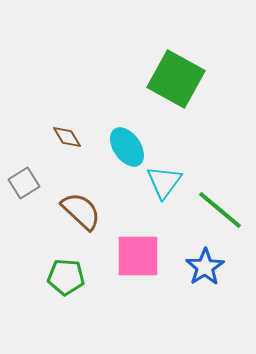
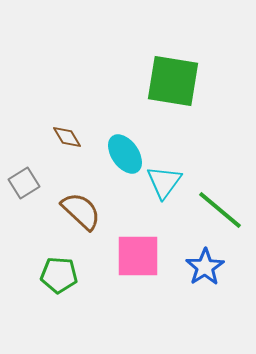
green square: moved 3 px left, 2 px down; rotated 20 degrees counterclockwise
cyan ellipse: moved 2 px left, 7 px down
green pentagon: moved 7 px left, 2 px up
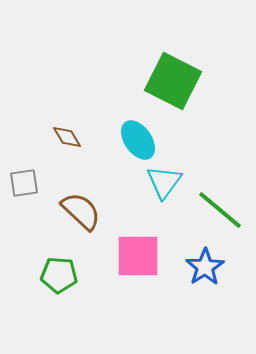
green square: rotated 18 degrees clockwise
cyan ellipse: moved 13 px right, 14 px up
gray square: rotated 24 degrees clockwise
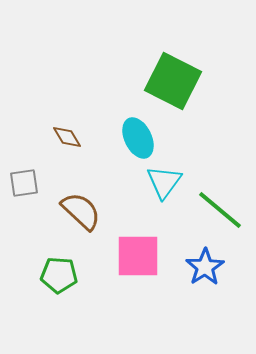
cyan ellipse: moved 2 px up; rotated 9 degrees clockwise
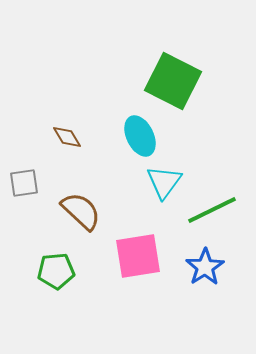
cyan ellipse: moved 2 px right, 2 px up
green line: moved 8 px left; rotated 66 degrees counterclockwise
pink square: rotated 9 degrees counterclockwise
green pentagon: moved 3 px left, 4 px up; rotated 9 degrees counterclockwise
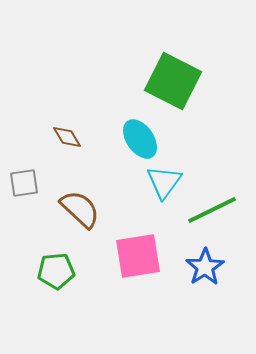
cyan ellipse: moved 3 px down; rotated 9 degrees counterclockwise
brown semicircle: moved 1 px left, 2 px up
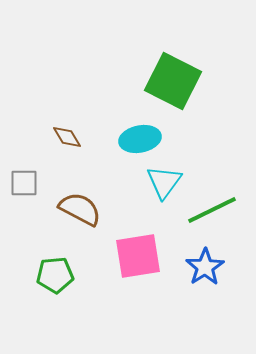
cyan ellipse: rotated 66 degrees counterclockwise
gray square: rotated 8 degrees clockwise
brown semicircle: rotated 15 degrees counterclockwise
green pentagon: moved 1 px left, 4 px down
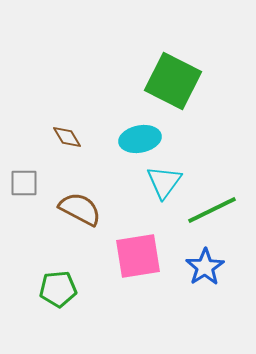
green pentagon: moved 3 px right, 14 px down
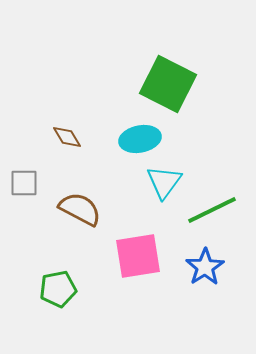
green square: moved 5 px left, 3 px down
green pentagon: rotated 6 degrees counterclockwise
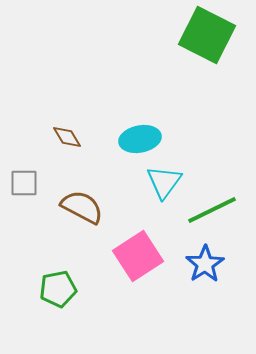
green square: moved 39 px right, 49 px up
brown semicircle: moved 2 px right, 2 px up
pink square: rotated 24 degrees counterclockwise
blue star: moved 3 px up
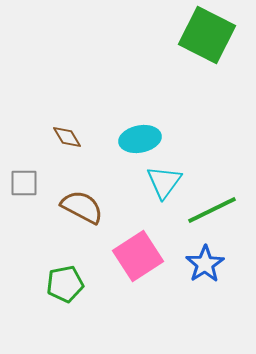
green pentagon: moved 7 px right, 5 px up
